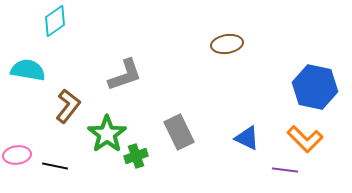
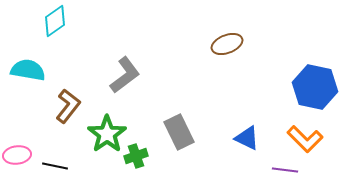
brown ellipse: rotated 12 degrees counterclockwise
gray L-shape: rotated 18 degrees counterclockwise
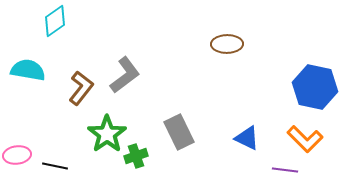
brown ellipse: rotated 20 degrees clockwise
brown L-shape: moved 13 px right, 18 px up
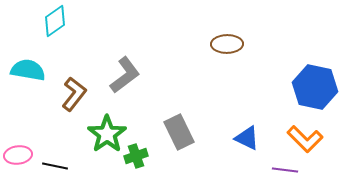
brown L-shape: moved 7 px left, 6 px down
pink ellipse: moved 1 px right
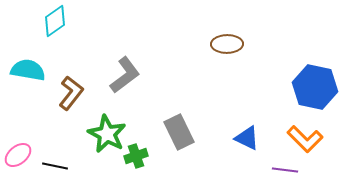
brown L-shape: moved 3 px left, 1 px up
green star: rotated 9 degrees counterclockwise
pink ellipse: rotated 32 degrees counterclockwise
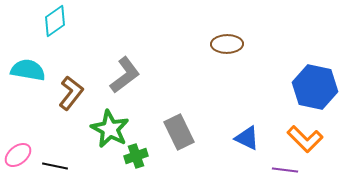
green star: moved 3 px right, 5 px up
